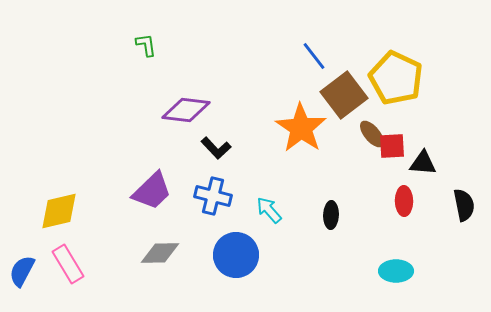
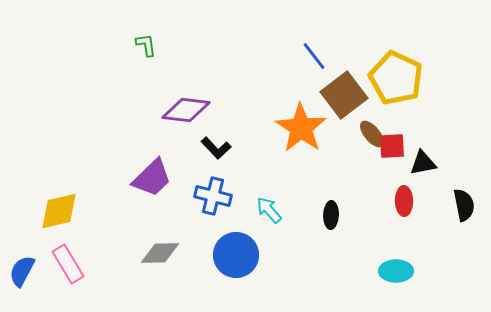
black triangle: rotated 16 degrees counterclockwise
purple trapezoid: moved 13 px up
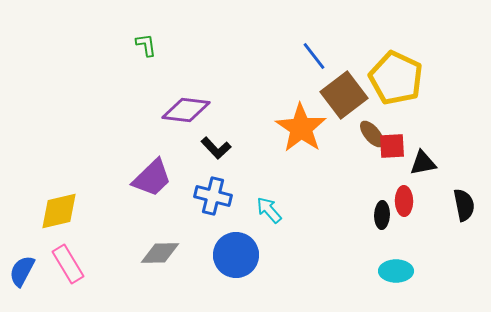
black ellipse: moved 51 px right
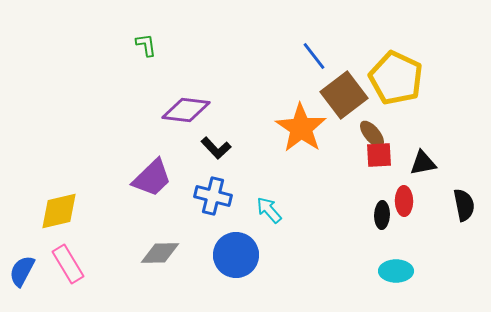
red square: moved 13 px left, 9 px down
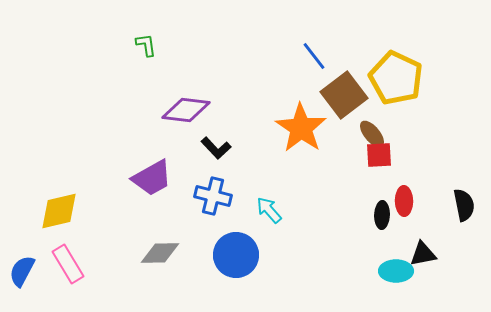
black triangle: moved 91 px down
purple trapezoid: rotated 15 degrees clockwise
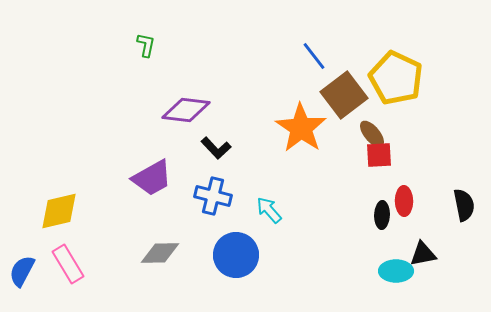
green L-shape: rotated 20 degrees clockwise
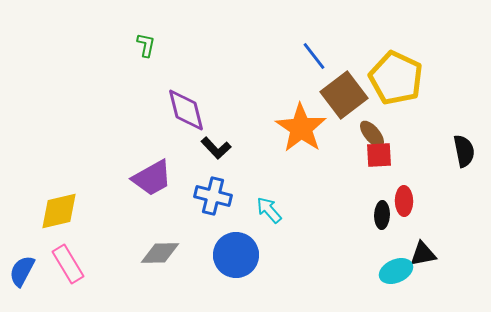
purple diamond: rotated 69 degrees clockwise
black semicircle: moved 54 px up
cyan ellipse: rotated 24 degrees counterclockwise
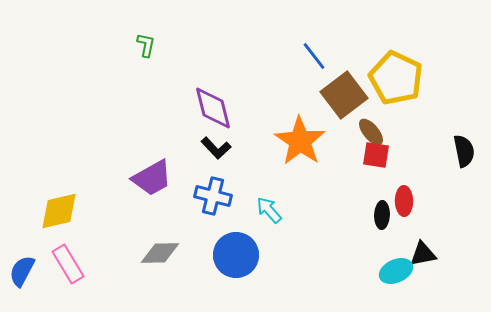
purple diamond: moved 27 px right, 2 px up
orange star: moved 1 px left, 13 px down
brown ellipse: moved 1 px left, 2 px up
red square: moved 3 px left; rotated 12 degrees clockwise
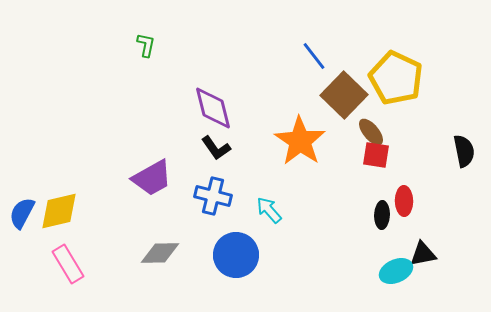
brown square: rotated 9 degrees counterclockwise
black L-shape: rotated 8 degrees clockwise
blue semicircle: moved 58 px up
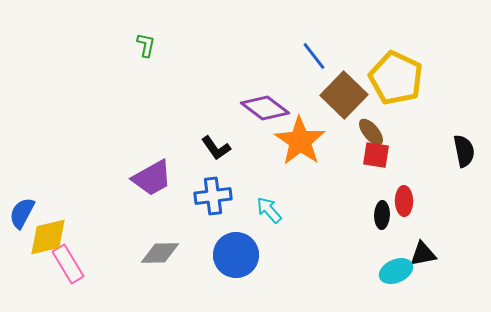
purple diamond: moved 52 px right; rotated 39 degrees counterclockwise
blue cross: rotated 21 degrees counterclockwise
yellow diamond: moved 11 px left, 26 px down
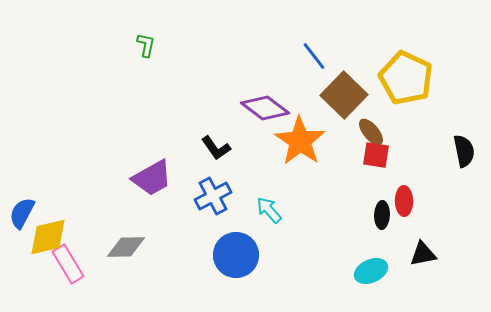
yellow pentagon: moved 10 px right
blue cross: rotated 21 degrees counterclockwise
gray diamond: moved 34 px left, 6 px up
cyan ellipse: moved 25 px left
